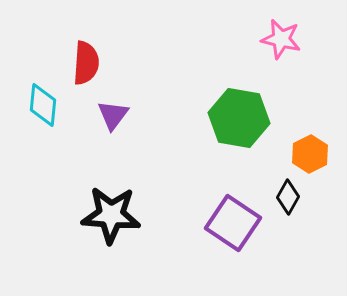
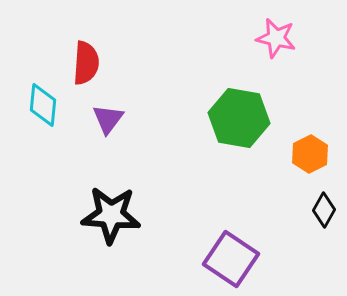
pink star: moved 5 px left, 1 px up
purple triangle: moved 5 px left, 4 px down
black diamond: moved 36 px right, 13 px down
purple square: moved 2 px left, 36 px down
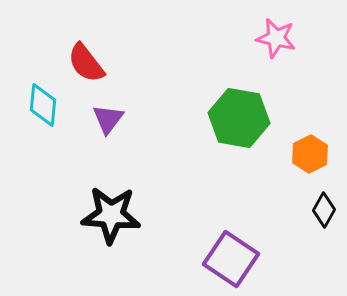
red semicircle: rotated 138 degrees clockwise
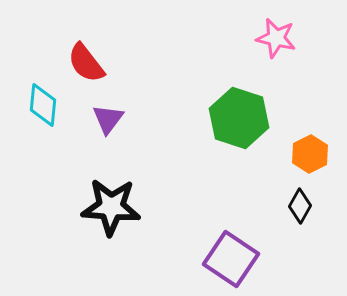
green hexagon: rotated 8 degrees clockwise
black diamond: moved 24 px left, 4 px up
black star: moved 8 px up
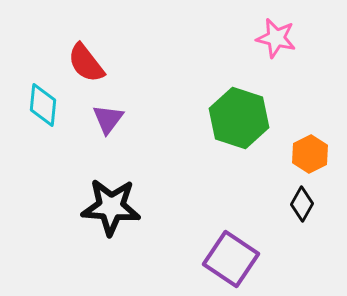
black diamond: moved 2 px right, 2 px up
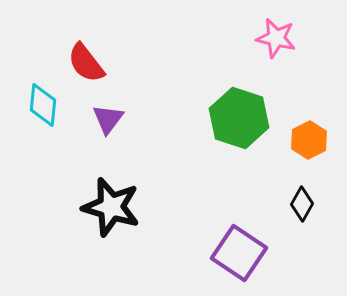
orange hexagon: moved 1 px left, 14 px up
black star: rotated 12 degrees clockwise
purple square: moved 8 px right, 6 px up
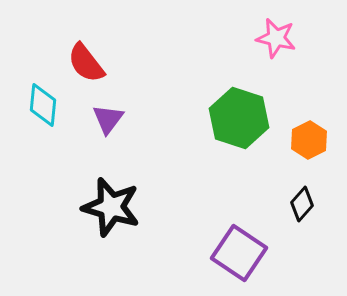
black diamond: rotated 12 degrees clockwise
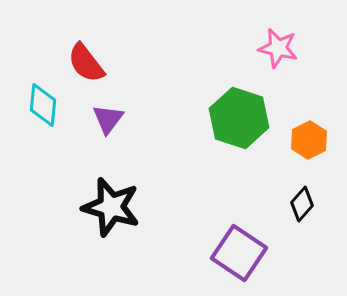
pink star: moved 2 px right, 10 px down
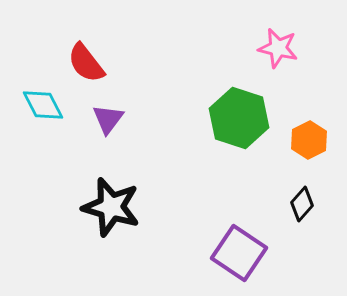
cyan diamond: rotated 33 degrees counterclockwise
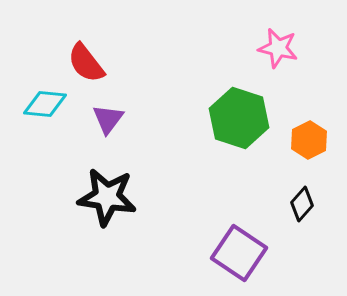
cyan diamond: moved 2 px right, 1 px up; rotated 57 degrees counterclockwise
black star: moved 4 px left, 10 px up; rotated 8 degrees counterclockwise
